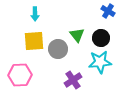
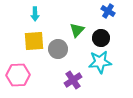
green triangle: moved 5 px up; rotated 21 degrees clockwise
pink hexagon: moved 2 px left
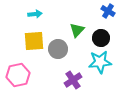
cyan arrow: rotated 96 degrees counterclockwise
pink hexagon: rotated 10 degrees counterclockwise
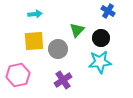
purple cross: moved 10 px left
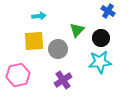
cyan arrow: moved 4 px right, 2 px down
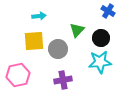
purple cross: rotated 24 degrees clockwise
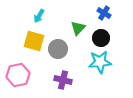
blue cross: moved 4 px left, 2 px down
cyan arrow: rotated 128 degrees clockwise
green triangle: moved 1 px right, 2 px up
yellow square: rotated 20 degrees clockwise
purple cross: rotated 24 degrees clockwise
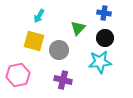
blue cross: rotated 24 degrees counterclockwise
black circle: moved 4 px right
gray circle: moved 1 px right, 1 px down
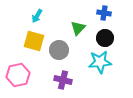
cyan arrow: moved 2 px left
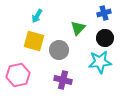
blue cross: rotated 24 degrees counterclockwise
